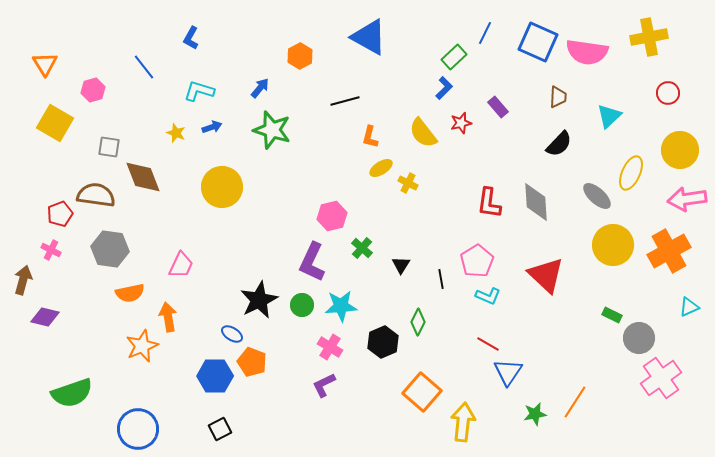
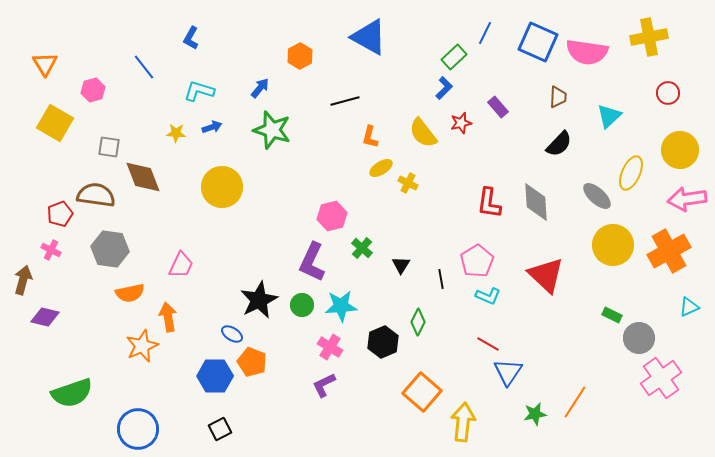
yellow star at (176, 133): rotated 18 degrees counterclockwise
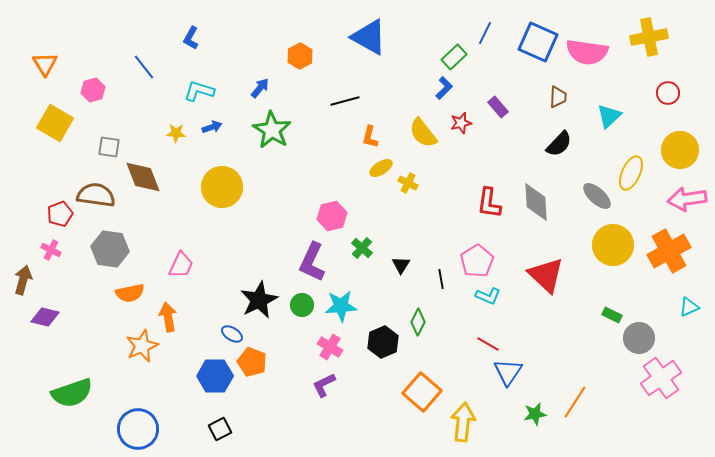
green star at (272, 130): rotated 15 degrees clockwise
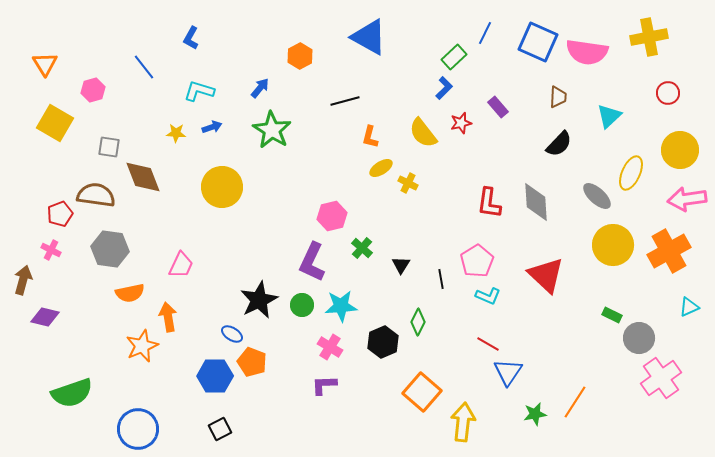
purple L-shape at (324, 385): rotated 24 degrees clockwise
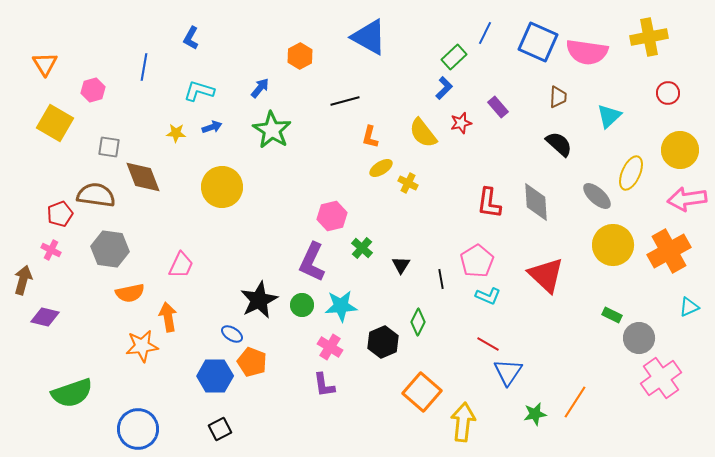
blue line at (144, 67): rotated 48 degrees clockwise
black semicircle at (559, 144): rotated 92 degrees counterclockwise
orange star at (142, 346): rotated 16 degrees clockwise
purple L-shape at (324, 385): rotated 96 degrees counterclockwise
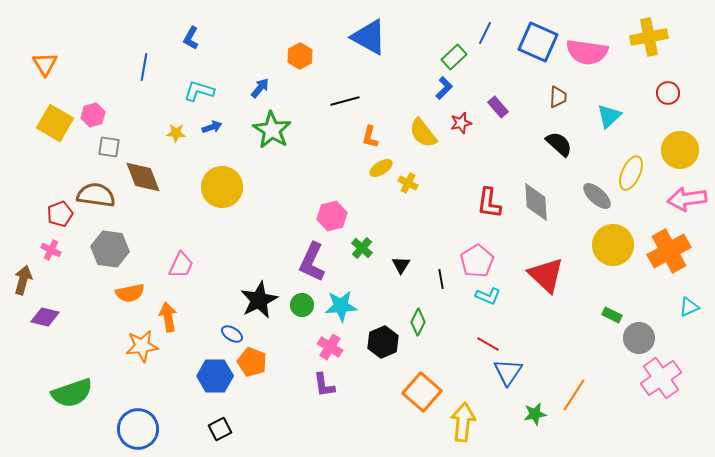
pink hexagon at (93, 90): moved 25 px down
orange line at (575, 402): moved 1 px left, 7 px up
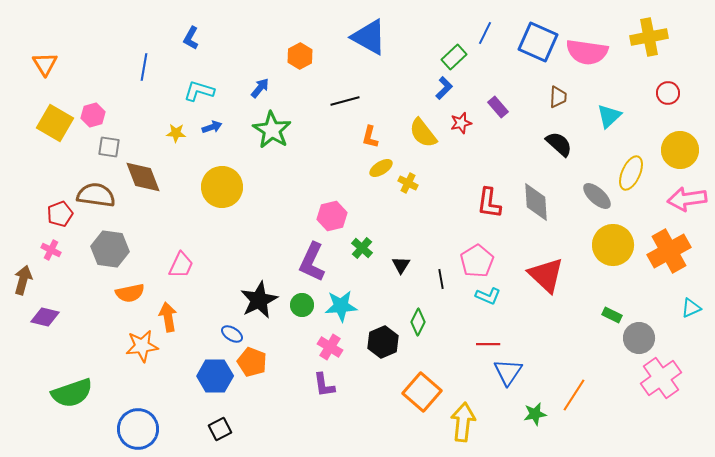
cyan triangle at (689, 307): moved 2 px right, 1 px down
red line at (488, 344): rotated 30 degrees counterclockwise
